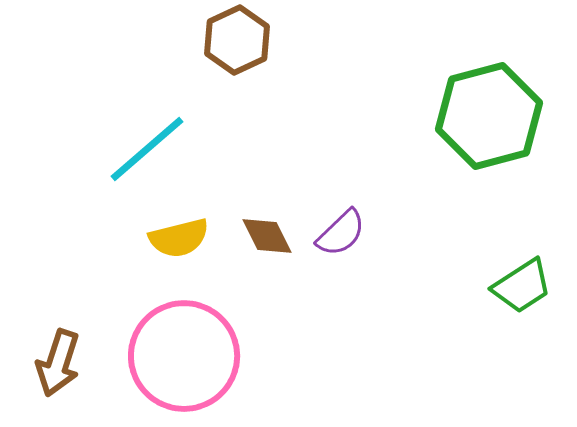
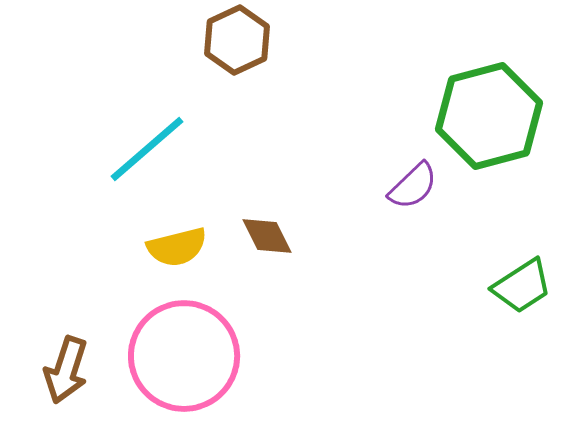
purple semicircle: moved 72 px right, 47 px up
yellow semicircle: moved 2 px left, 9 px down
brown arrow: moved 8 px right, 7 px down
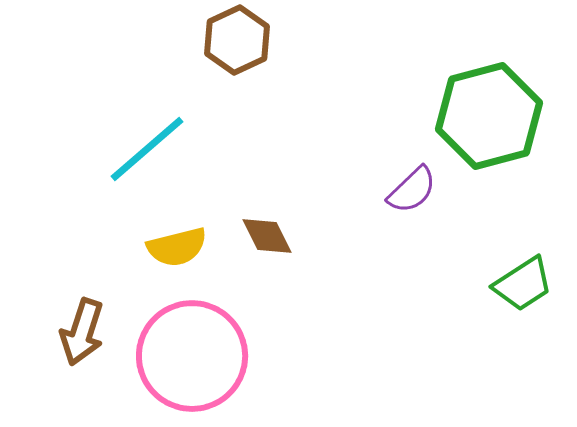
purple semicircle: moved 1 px left, 4 px down
green trapezoid: moved 1 px right, 2 px up
pink circle: moved 8 px right
brown arrow: moved 16 px right, 38 px up
